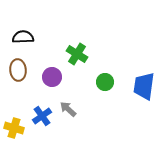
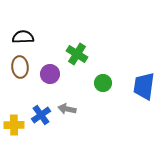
brown ellipse: moved 2 px right, 3 px up
purple circle: moved 2 px left, 3 px up
green circle: moved 2 px left, 1 px down
gray arrow: moved 1 px left; rotated 30 degrees counterclockwise
blue cross: moved 1 px left, 1 px up
yellow cross: moved 3 px up; rotated 18 degrees counterclockwise
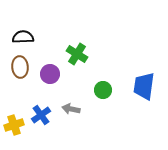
green circle: moved 7 px down
gray arrow: moved 4 px right
yellow cross: rotated 18 degrees counterclockwise
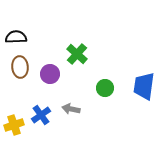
black semicircle: moved 7 px left
green cross: rotated 10 degrees clockwise
green circle: moved 2 px right, 2 px up
